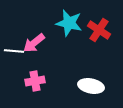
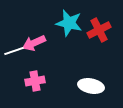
red cross: rotated 30 degrees clockwise
pink arrow: rotated 15 degrees clockwise
white line: rotated 24 degrees counterclockwise
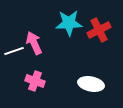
cyan star: rotated 16 degrees counterclockwise
pink arrow: rotated 90 degrees clockwise
pink cross: rotated 30 degrees clockwise
white ellipse: moved 2 px up
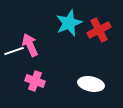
cyan star: rotated 20 degrees counterclockwise
pink arrow: moved 4 px left, 2 px down
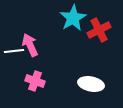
cyan star: moved 4 px right, 5 px up; rotated 8 degrees counterclockwise
white line: rotated 12 degrees clockwise
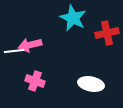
cyan star: rotated 16 degrees counterclockwise
red cross: moved 8 px right, 3 px down; rotated 15 degrees clockwise
pink arrow: rotated 80 degrees counterclockwise
